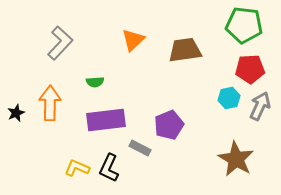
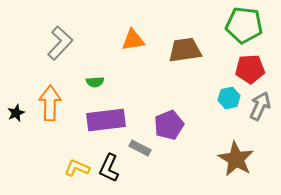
orange triangle: rotated 35 degrees clockwise
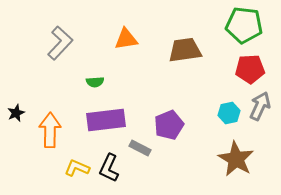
orange triangle: moved 7 px left, 1 px up
cyan hexagon: moved 15 px down
orange arrow: moved 27 px down
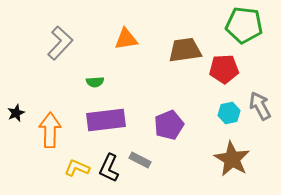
red pentagon: moved 26 px left
gray arrow: rotated 52 degrees counterclockwise
gray rectangle: moved 12 px down
brown star: moved 4 px left
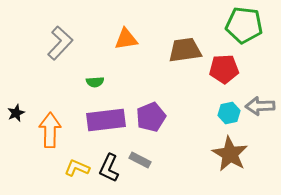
gray arrow: rotated 64 degrees counterclockwise
purple pentagon: moved 18 px left, 8 px up
brown star: moved 2 px left, 5 px up
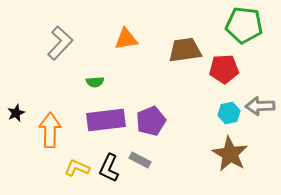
purple pentagon: moved 4 px down
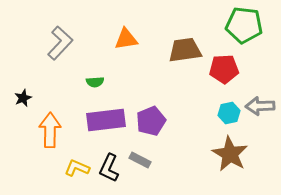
black star: moved 7 px right, 15 px up
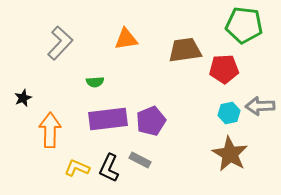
purple rectangle: moved 2 px right, 1 px up
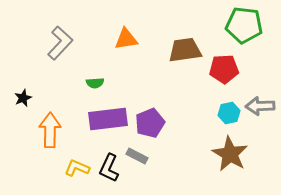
green semicircle: moved 1 px down
purple pentagon: moved 1 px left, 2 px down
gray rectangle: moved 3 px left, 4 px up
